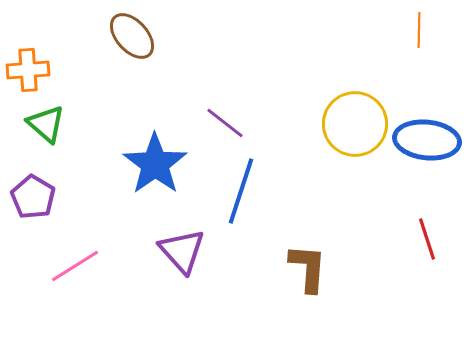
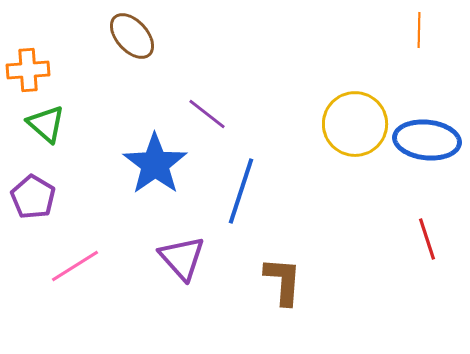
purple line: moved 18 px left, 9 px up
purple triangle: moved 7 px down
brown L-shape: moved 25 px left, 13 px down
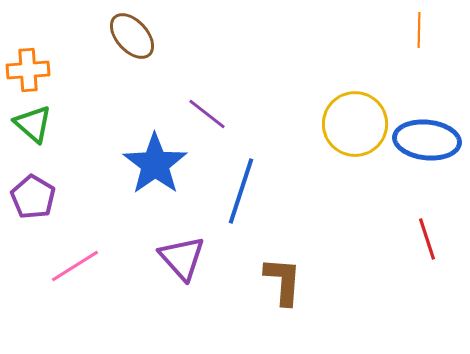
green triangle: moved 13 px left
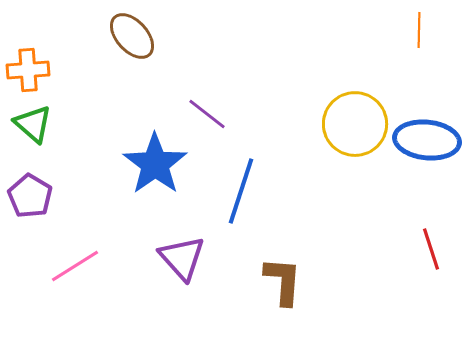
purple pentagon: moved 3 px left, 1 px up
red line: moved 4 px right, 10 px down
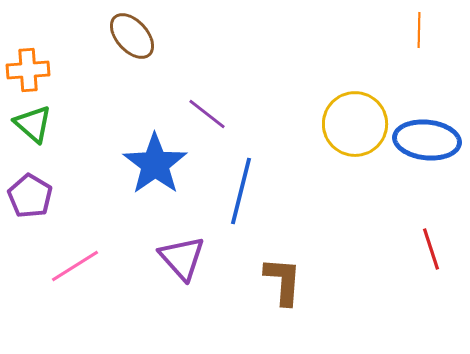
blue line: rotated 4 degrees counterclockwise
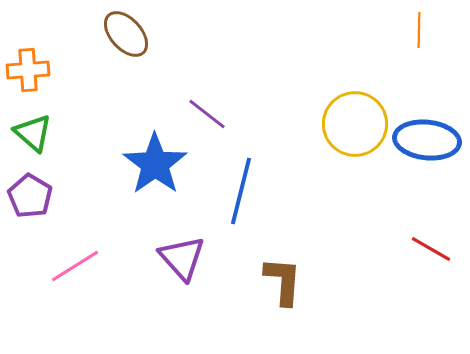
brown ellipse: moved 6 px left, 2 px up
green triangle: moved 9 px down
red line: rotated 42 degrees counterclockwise
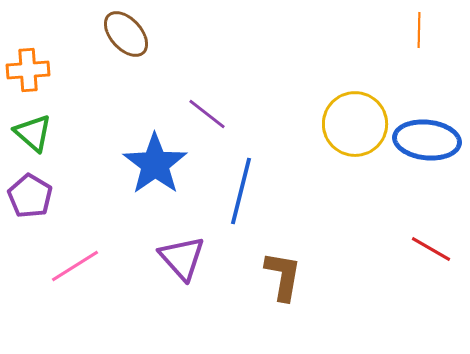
brown L-shape: moved 5 px up; rotated 6 degrees clockwise
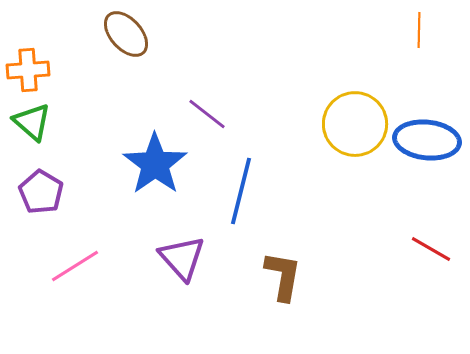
green triangle: moved 1 px left, 11 px up
purple pentagon: moved 11 px right, 4 px up
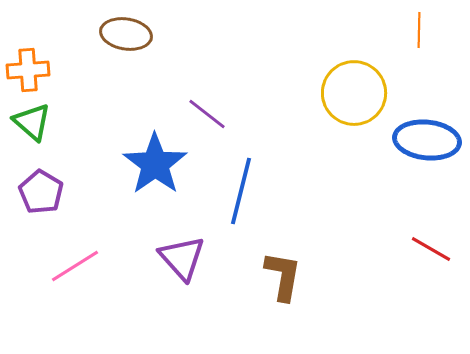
brown ellipse: rotated 39 degrees counterclockwise
yellow circle: moved 1 px left, 31 px up
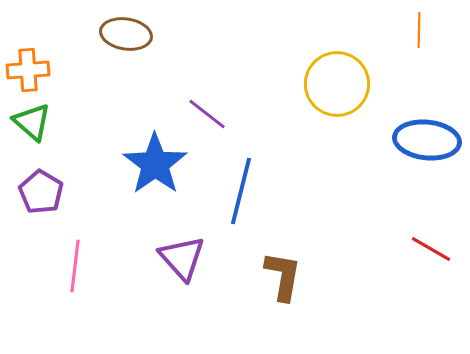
yellow circle: moved 17 px left, 9 px up
pink line: rotated 51 degrees counterclockwise
